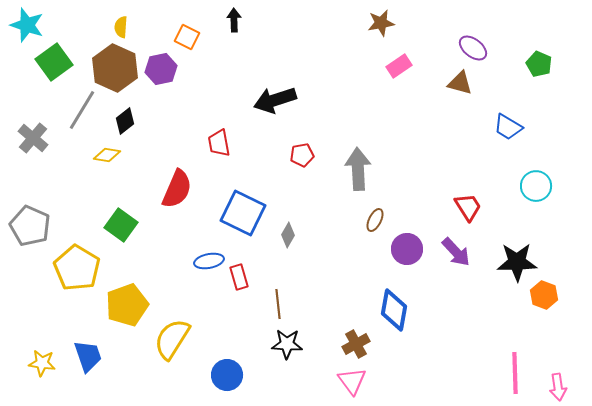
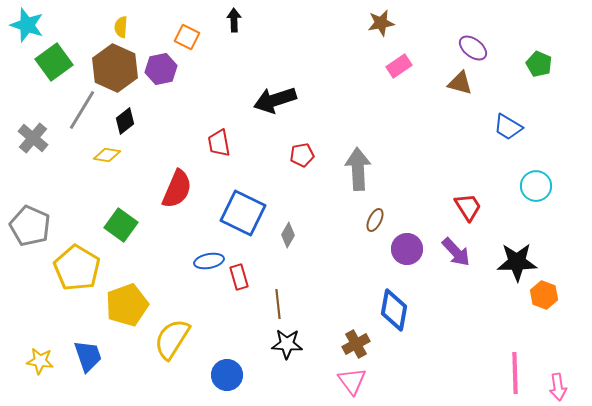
yellow star at (42, 363): moved 2 px left, 2 px up
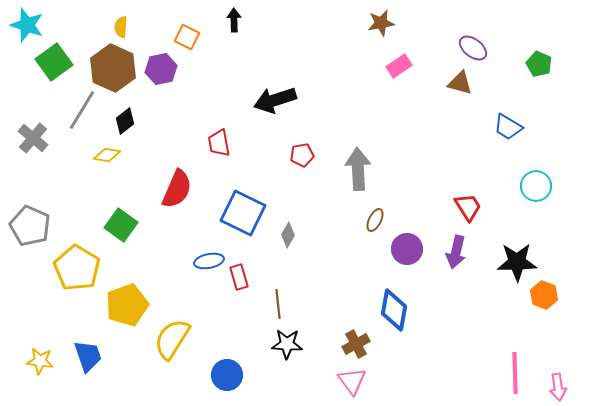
brown hexagon at (115, 68): moved 2 px left
purple arrow at (456, 252): rotated 56 degrees clockwise
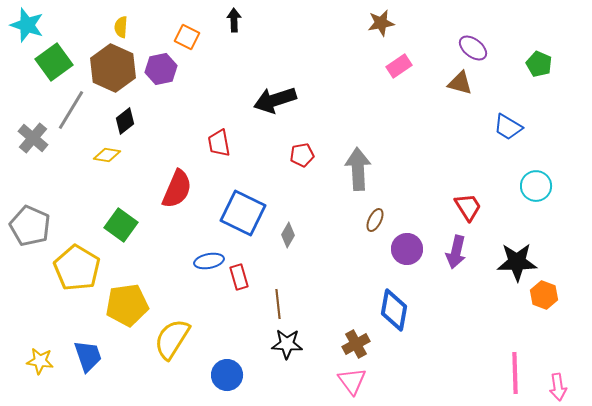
gray line at (82, 110): moved 11 px left
yellow pentagon at (127, 305): rotated 12 degrees clockwise
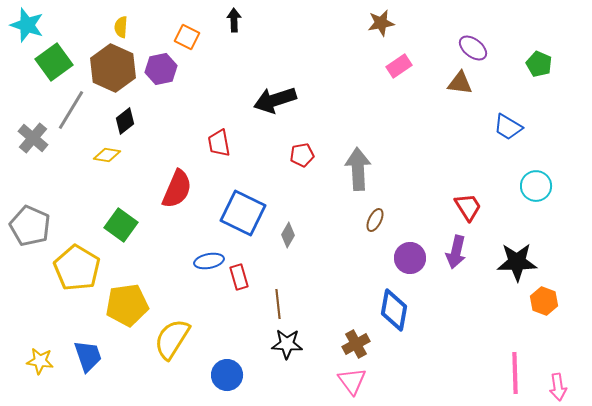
brown triangle at (460, 83): rotated 8 degrees counterclockwise
purple circle at (407, 249): moved 3 px right, 9 px down
orange hexagon at (544, 295): moved 6 px down
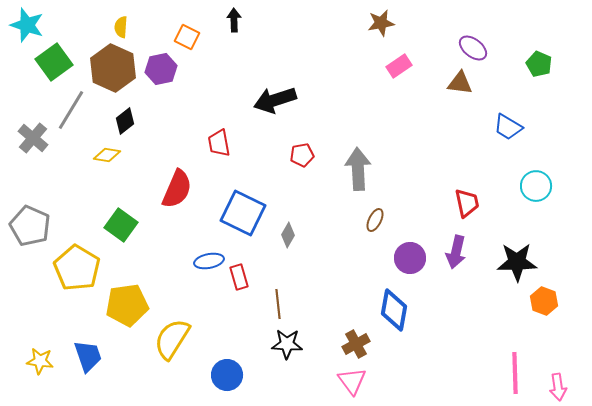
red trapezoid at (468, 207): moved 1 px left, 4 px up; rotated 20 degrees clockwise
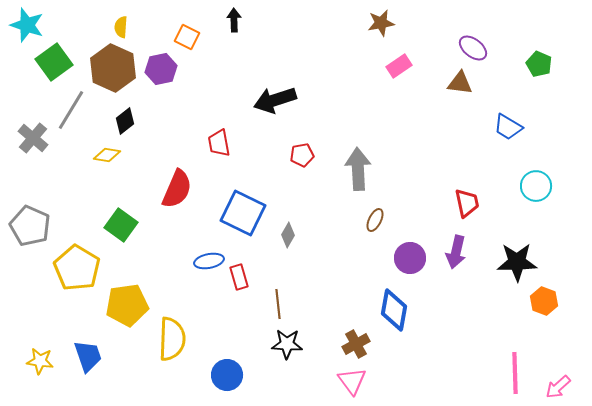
yellow semicircle at (172, 339): rotated 150 degrees clockwise
pink arrow at (558, 387): rotated 56 degrees clockwise
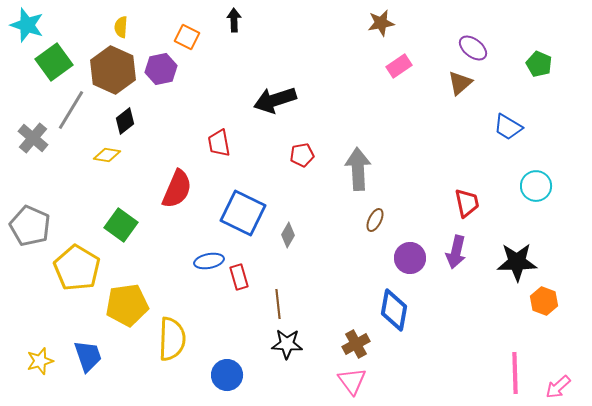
brown hexagon at (113, 68): moved 2 px down
brown triangle at (460, 83): rotated 48 degrees counterclockwise
yellow star at (40, 361): rotated 24 degrees counterclockwise
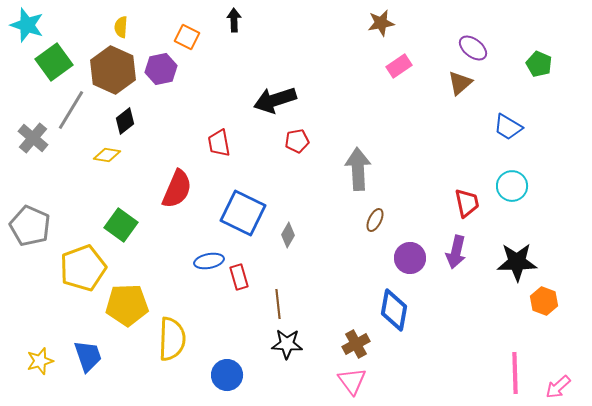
red pentagon at (302, 155): moved 5 px left, 14 px up
cyan circle at (536, 186): moved 24 px left
yellow pentagon at (77, 268): moved 6 px right; rotated 21 degrees clockwise
yellow pentagon at (127, 305): rotated 6 degrees clockwise
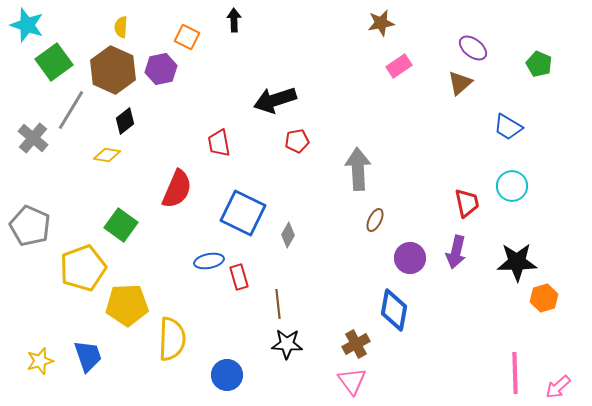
orange hexagon at (544, 301): moved 3 px up; rotated 24 degrees clockwise
